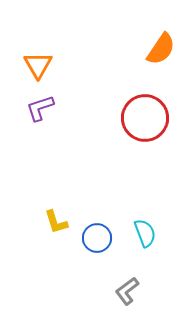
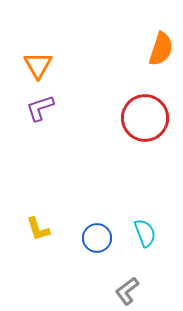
orange semicircle: rotated 16 degrees counterclockwise
yellow L-shape: moved 18 px left, 7 px down
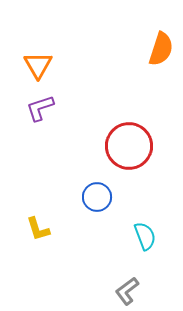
red circle: moved 16 px left, 28 px down
cyan semicircle: moved 3 px down
blue circle: moved 41 px up
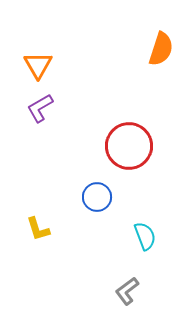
purple L-shape: rotated 12 degrees counterclockwise
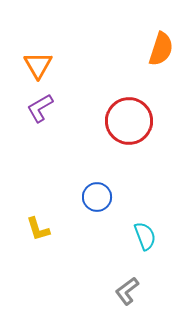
red circle: moved 25 px up
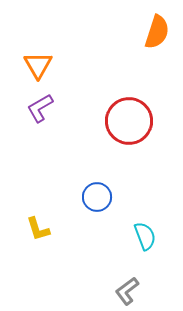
orange semicircle: moved 4 px left, 17 px up
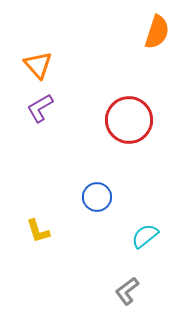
orange triangle: rotated 12 degrees counterclockwise
red circle: moved 1 px up
yellow L-shape: moved 2 px down
cyan semicircle: rotated 108 degrees counterclockwise
